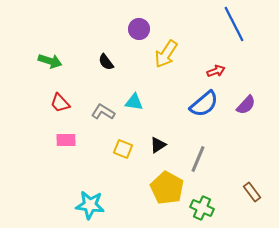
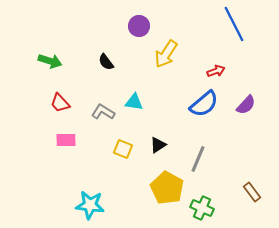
purple circle: moved 3 px up
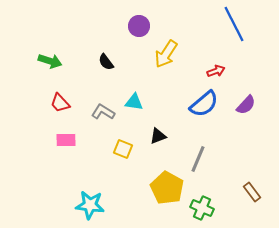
black triangle: moved 9 px up; rotated 12 degrees clockwise
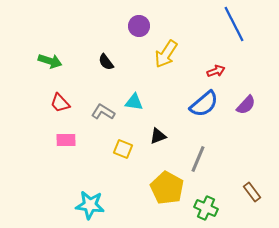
green cross: moved 4 px right
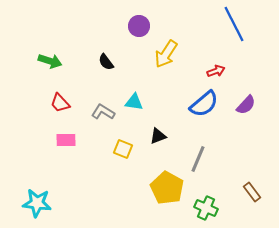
cyan star: moved 53 px left, 2 px up
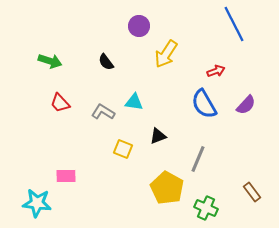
blue semicircle: rotated 100 degrees clockwise
pink rectangle: moved 36 px down
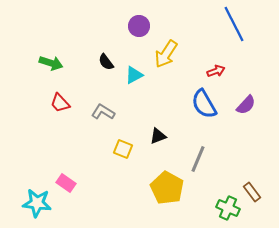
green arrow: moved 1 px right, 2 px down
cyan triangle: moved 27 px up; rotated 36 degrees counterclockwise
pink rectangle: moved 7 px down; rotated 36 degrees clockwise
green cross: moved 22 px right
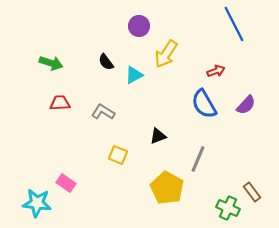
red trapezoid: rotated 130 degrees clockwise
yellow square: moved 5 px left, 6 px down
